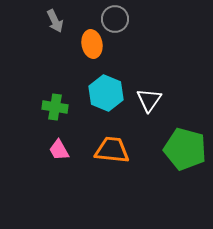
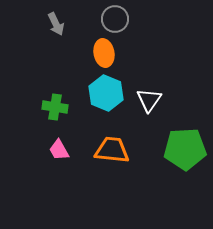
gray arrow: moved 1 px right, 3 px down
orange ellipse: moved 12 px right, 9 px down
green pentagon: rotated 18 degrees counterclockwise
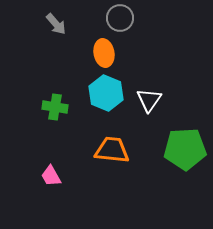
gray circle: moved 5 px right, 1 px up
gray arrow: rotated 15 degrees counterclockwise
pink trapezoid: moved 8 px left, 26 px down
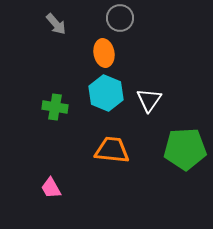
pink trapezoid: moved 12 px down
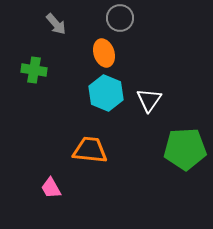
orange ellipse: rotated 8 degrees counterclockwise
green cross: moved 21 px left, 37 px up
orange trapezoid: moved 22 px left
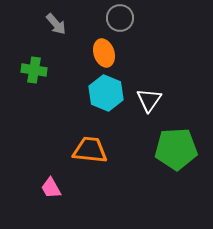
green pentagon: moved 9 px left
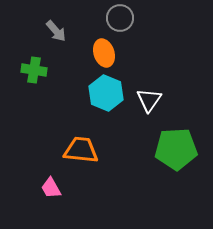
gray arrow: moved 7 px down
orange trapezoid: moved 9 px left
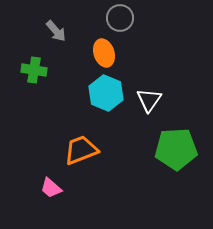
orange trapezoid: rotated 27 degrees counterclockwise
pink trapezoid: rotated 20 degrees counterclockwise
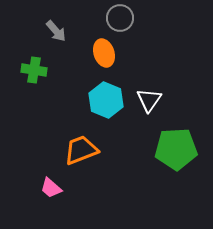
cyan hexagon: moved 7 px down
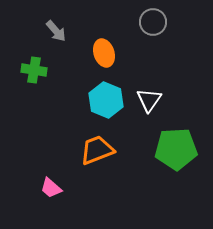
gray circle: moved 33 px right, 4 px down
orange trapezoid: moved 16 px right
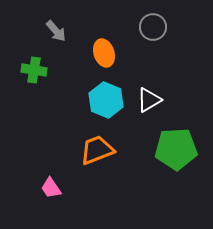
gray circle: moved 5 px down
white triangle: rotated 24 degrees clockwise
pink trapezoid: rotated 15 degrees clockwise
